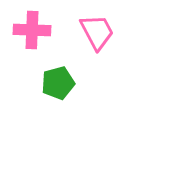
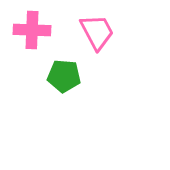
green pentagon: moved 6 px right, 7 px up; rotated 20 degrees clockwise
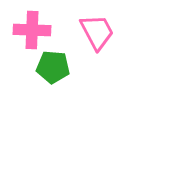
green pentagon: moved 11 px left, 9 px up
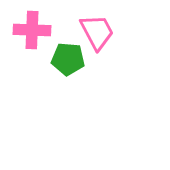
green pentagon: moved 15 px right, 8 px up
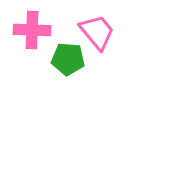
pink trapezoid: rotated 12 degrees counterclockwise
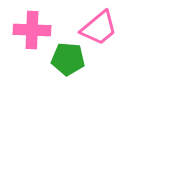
pink trapezoid: moved 2 px right, 4 px up; rotated 90 degrees clockwise
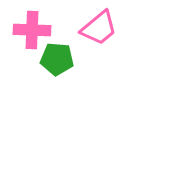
green pentagon: moved 11 px left
